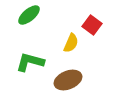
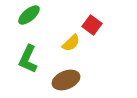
yellow semicircle: rotated 24 degrees clockwise
green L-shape: moved 2 px left, 3 px up; rotated 80 degrees counterclockwise
brown ellipse: moved 2 px left
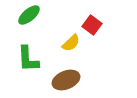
green L-shape: rotated 28 degrees counterclockwise
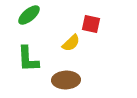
red square: moved 1 px left, 1 px up; rotated 24 degrees counterclockwise
brown ellipse: rotated 20 degrees clockwise
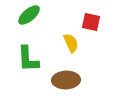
red square: moved 2 px up
yellow semicircle: rotated 72 degrees counterclockwise
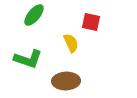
green ellipse: moved 5 px right; rotated 10 degrees counterclockwise
green L-shape: rotated 68 degrees counterclockwise
brown ellipse: moved 1 px down
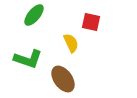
brown ellipse: moved 3 px left, 2 px up; rotated 56 degrees clockwise
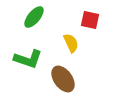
green ellipse: moved 2 px down
red square: moved 1 px left, 2 px up
